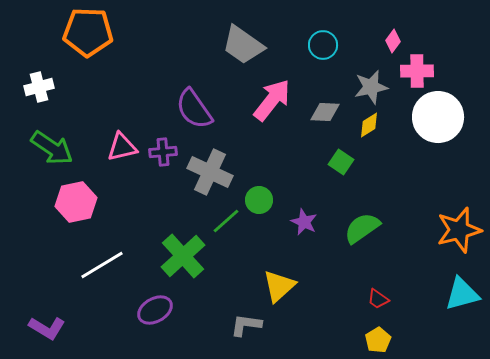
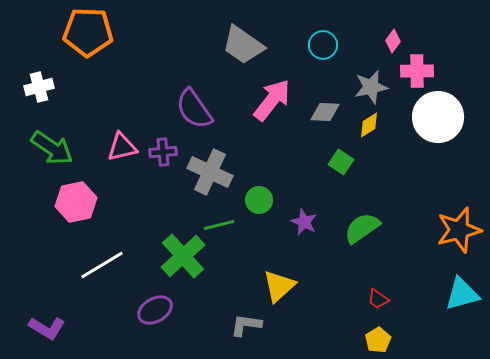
green line: moved 7 px left, 4 px down; rotated 28 degrees clockwise
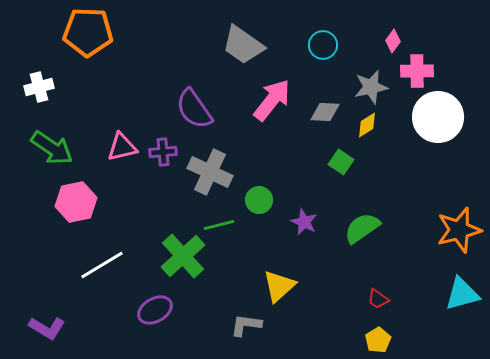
yellow diamond: moved 2 px left
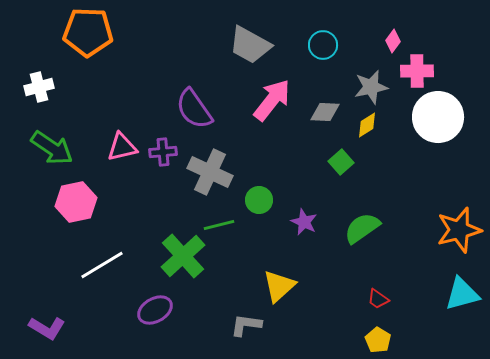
gray trapezoid: moved 7 px right; rotated 6 degrees counterclockwise
green square: rotated 15 degrees clockwise
yellow pentagon: rotated 10 degrees counterclockwise
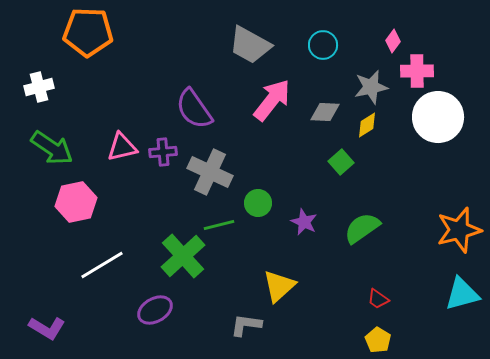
green circle: moved 1 px left, 3 px down
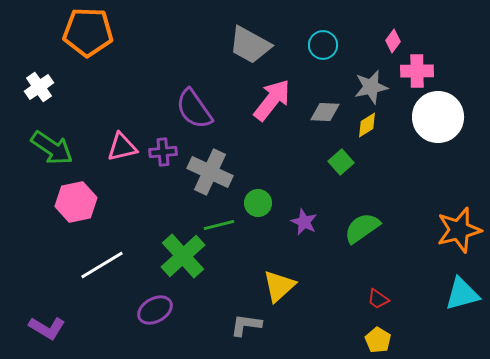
white cross: rotated 20 degrees counterclockwise
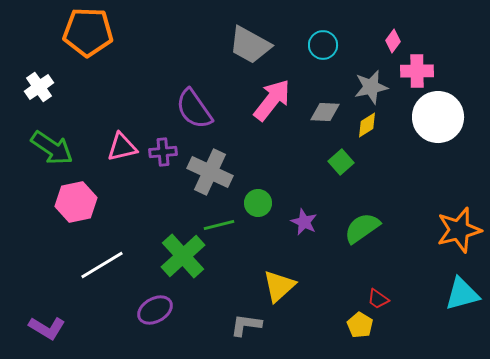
yellow pentagon: moved 18 px left, 15 px up
